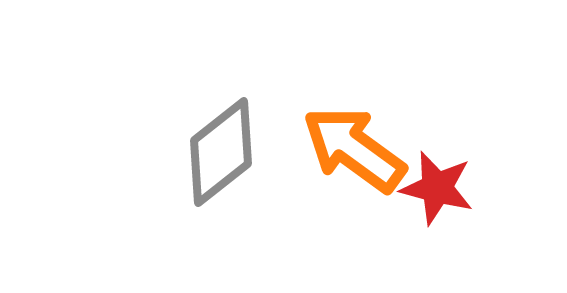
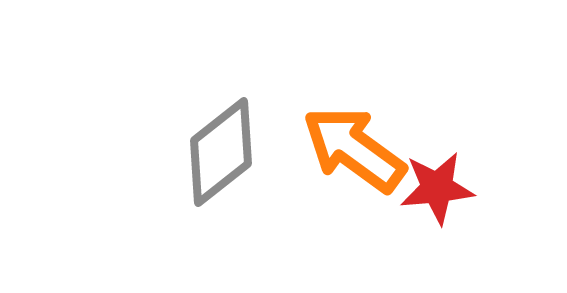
red star: rotated 20 degrees counterclockwise
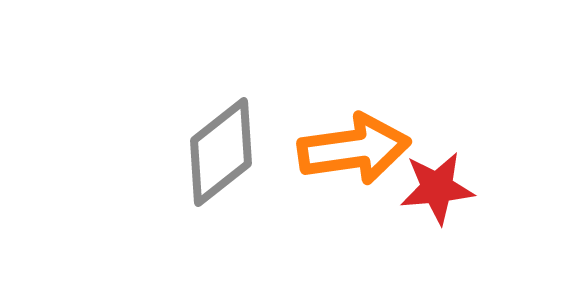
orange arrow: rotated 136 degrees clockwise
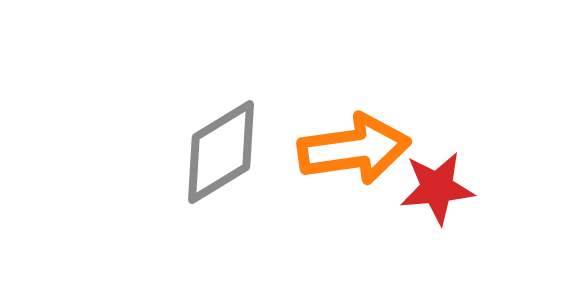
gray diamond: rotated 7 degrees clockwise
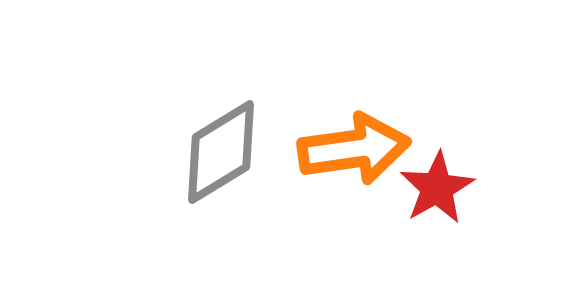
red star: rotated 24 degrees counterclockwise
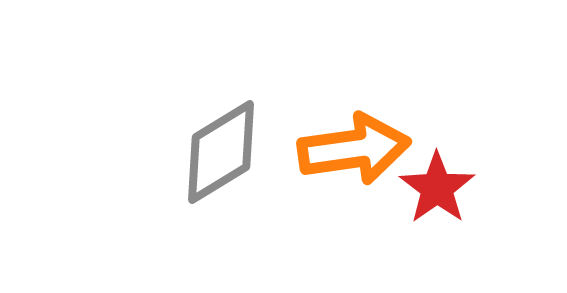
red star: rotated 6 degrees counterclockwise
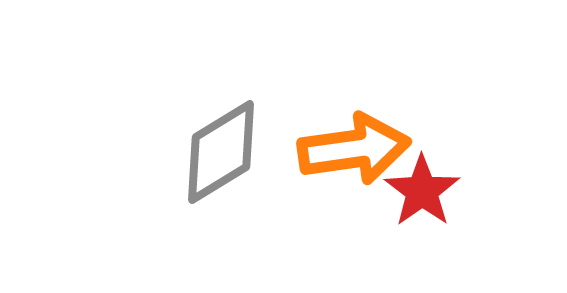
red star: moved 15 px left, 3 px down
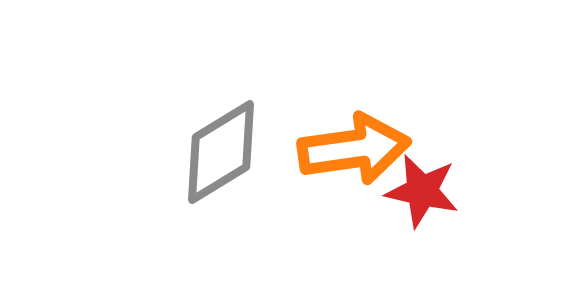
red star: rotated 24 degrees counterclockwise
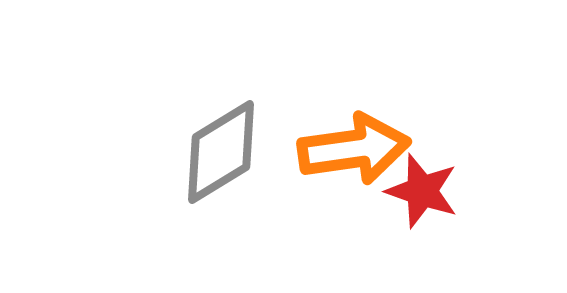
red star: rotated 6 degrees clockwise
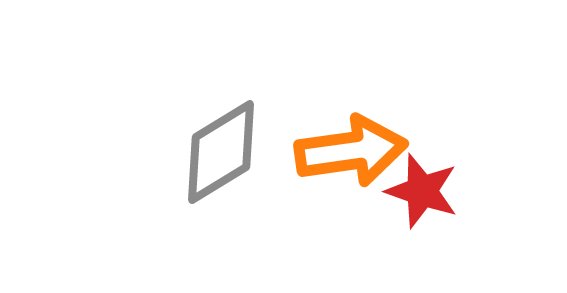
orange arrow: moved 3 px left, 2 px down
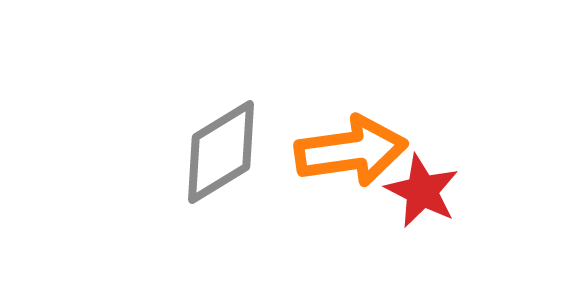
red star: rotated 8 degrees clockwise
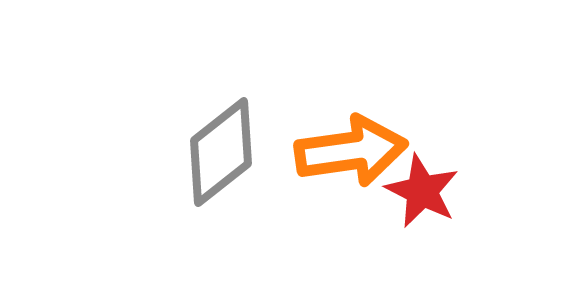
gray diamond: rotated 7 degrees counterclockwise
